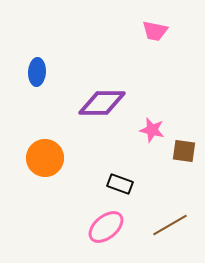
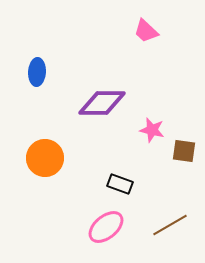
pink trapezoid: moved 9 px left; rotated 32 degrees clockwise
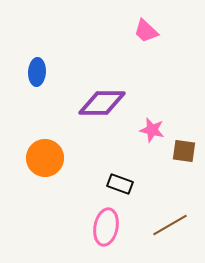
pink ellipse: rotated 39 degrees counterclockwise
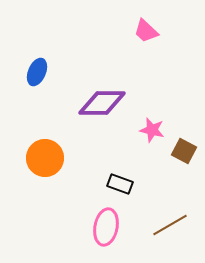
blue ellipse: rotated 20 degrees clockwise
brown square: rotated 20 degrees clockwise
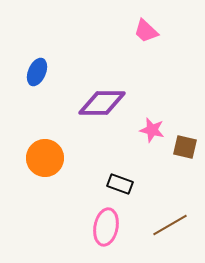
brown square: moved 1 px right, 4 px up; rotated 15 degrees counterclockwise
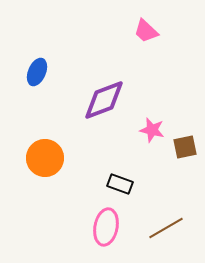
purple diamond: moved 2 px right, 3 px up; rotated 21 degrees counterclockwise
brown square: rotated 25 degrees counterclockwise
brown line: moved 4 px left, 3 px down
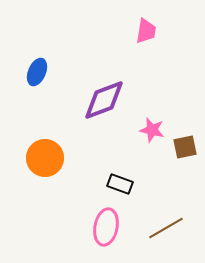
pink trapezoid: rotated 124 degrees counterclockwise
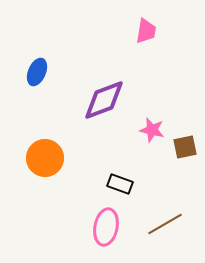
brown line: moved 1 px left, 4 px up
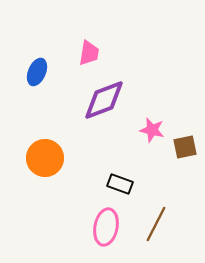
pink trapezoid: moved 57 px left, 22 px down
brown line: moved 9 px left; rotated 33 degrees counterclockwise
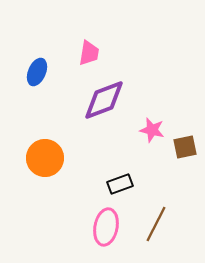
black rectangle: rotated 40 degrees counterclockwise
